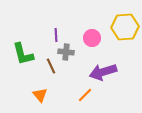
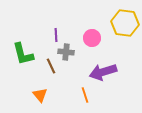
yellow hexagon: moved 4 px up; rotated 12 degrees clockwise
orange line: rotated 63 degrees counterclockwise
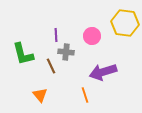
pink circle: moved 2 px up
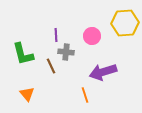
yellow hexagon: rotated 12 degrees counterclockwise
orange triangle: moved 13 px left, 1 px up
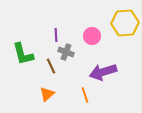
gray cross: rotated 14 degrees clockwise
orange triangle: moved 20 px right; rotated 28 degrees clockwise
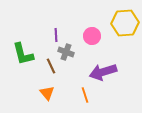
orange triangle: moved 1 px up; rotated 28 degrees counterclockwise
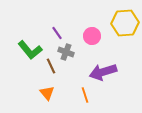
purple line: moved 1 px right, 2 px up; rotated 32 degrees counterclockwise
green L-shape: moved 7 px right, 4 px up; rotated 25 degrees counterclockwise
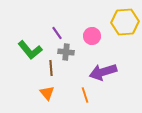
yellow hexagon: moved 1 px up
gray cross: rotated 14 degrees counterclockwise
brown line: moved 2 px down; rotated 21 degrees clockwise
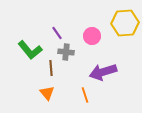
yellow hexagon: moved 1 px down
